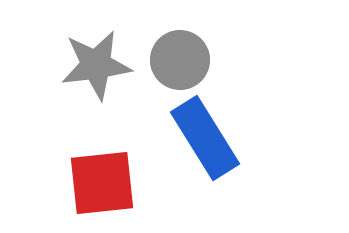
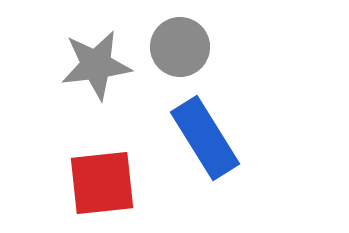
gray circle: moved 13 px up
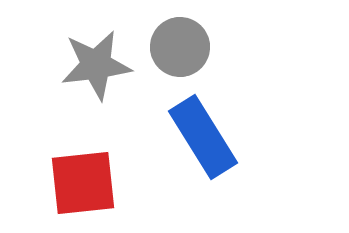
blue rectangle: moved 2 px left, 1 px up
red square: moved 19 px left
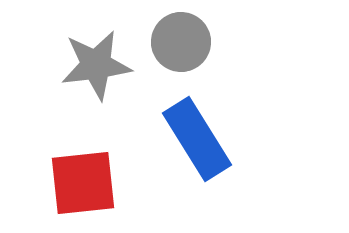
gray circle: moved 1 px right, 5 px up
blue rectangle: moved 6 px left, 2 px down
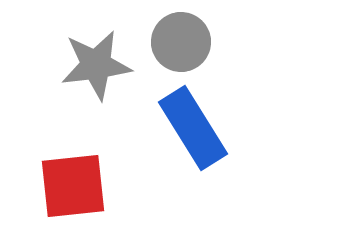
blue rectangle: moved 4 px left, 11 px up
red square: moved 10 px left, 3 px down
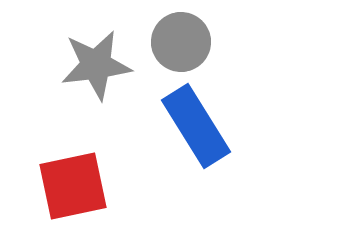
blue rectangle: moved 3 px right, 2 px up
red square: rotated 6 degrees counterclockwise
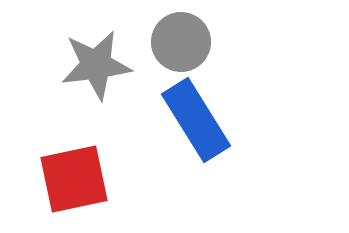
blue rectangle: moved 6 px up
red square: moved 1 px right, 7 px up
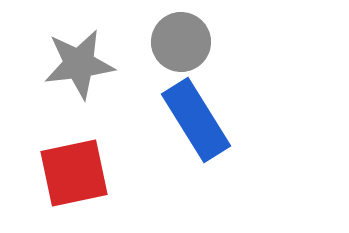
gray star: moved 17 px left, 1 px up
red square: moved 6 px up
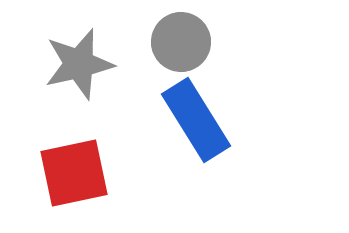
gray star: rotated 6 degrees counterclockwise
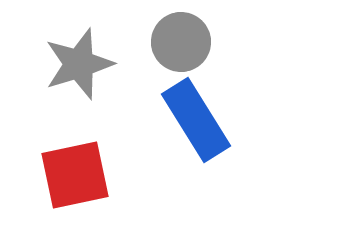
gray star: rotated 4 degrees counterclockwise
red square: moved 1 px right, 2 px down
